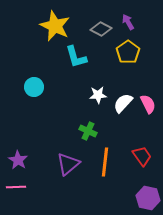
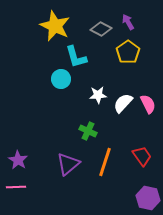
cyan circle: moved 27 px right, 8 px up
orange line: rotated 12 degrees clockwise
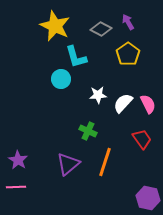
yellow pentagon: moved 2 px down
red trapezoid: moved 17 px up
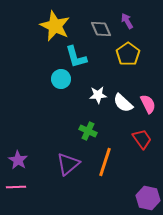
purple arrow: moved 1 px left, 1 px up
gray diamond: rotated 40 degrees clockwise
white semicircle: rotated 90 degrees counterclockwise
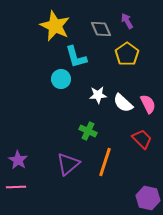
yellow pentagon: moved 1 px left
red trapezoid: rotated 10 degrees counterclockwise
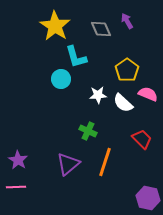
yellow star: rotated 8 degrees clockwise
yellow pentagon: moved 16 px down
pink semicircle: moved 10 px up; rotated 42 degrees counterclockwise
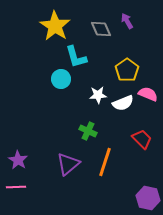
white semicircle: rotated 65 degrees counterclockwise
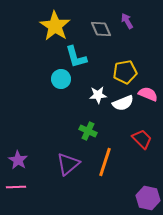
yellow pentagon: moved 2 px left, 2 px down; rotated 25 degrees clockwise
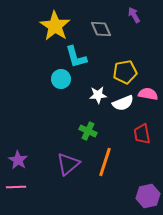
purple arrow: moved 7 px right, 6 px up
pink semicircle: rotated 12 degrees counterclockwise
red trapezoid: moved 5 px up; rotated 145 degrees counterclockwise
purple hexagon: moved 2 px up; rotated 25 degrees counterclockwise
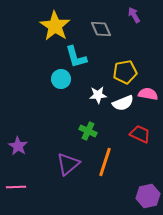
red trapezoid: moved 2 px left; rotated 125 degrees clockwise
purple star: moved 14 px up
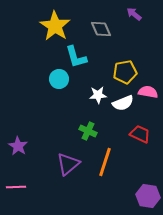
purple arrow: moved 1 px up; rotated 21 degrees counterclockwise
cyan circle: moved 2 px left
pink semicircle: moved 2 px up
purple hexagon: rotated 20 degrees clockwise
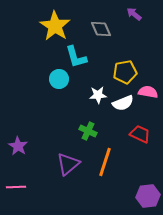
purple hexagon: rotated 15 degrees counterclockwise
